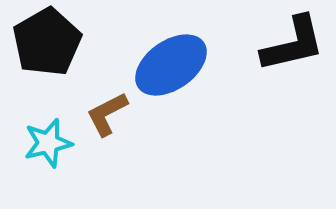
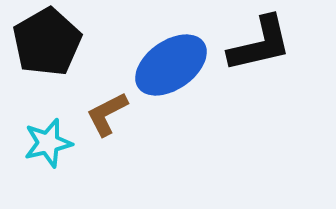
black L-shape: moved 33 px left
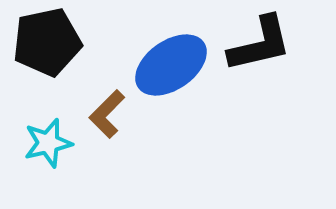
black pentagon: rotated 18 degrees clockwise
brown L-shape: rotated 18 degrees counterclockwise
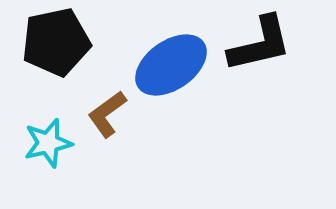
black pentagon: moved 9 px right
brown L-shape: rotated 9 degrees clockwise
